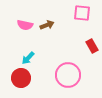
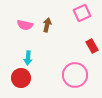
pink square: rotated 30 degrees counterclockwise
brown arrow: rotated 56 degrees counterclockwise
cyan arrow: rotated 40 degrees counterclockwise
pink circle: moved 7 px right
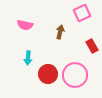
brown arrow: moved 13 px right, 7 px down
red circle: moved 27 px right, 4 px up
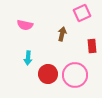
brown arrow: moved 2 px right, 2 px down
red rectangle: rotated 24 degrees clockwise
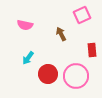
pink square: moved 2 px down
brown arrow: moved 1 px left; rotated 40 degrees counterclockwise
red rectangle: moved 4 px down
cyan arrow: rotated 32 degrees clockwise
pink circle: moved 1 px right, 1 px down
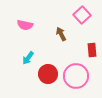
pink square: rotated 18 degrees counterclockwise
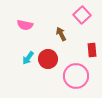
red circle: moved 15 px up
